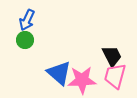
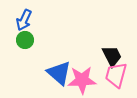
blue arrow: moved 3 px left
pink trapezoid: moved 1 px right, 1 px up
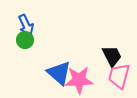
blue arrow: moved 2 px right, 5 px down; rotated 50 degrees counterclockwise
pink trapezoid: moved 3 px right, 1 px down
pink star: moved 3 px left
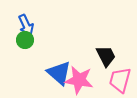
black trapezoid: moved 6 px left
pink trapezoid: moved 1 px right, 4 px down
pink star: rotated 12 degrees clockwise
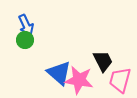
black trapezoid: moved 3 px left, 5 px down
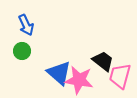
green circle: moved 3 px left, 11 px down
black trapezoid: rotated 25 degrees counterclockwise
pink trapezoid: moved 4 px up
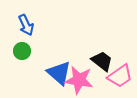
black trapezoid: moved 1 px left
pink trapezoid: rotated 140 degrees counterclockwise
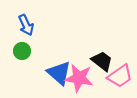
pink star: moved 2 px up
